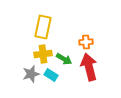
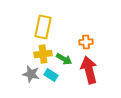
red arrow: moved 3 px down
gray star: rotated 30 degrees clockwise
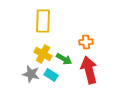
yellow rectangle: moved 6 px up; rotated 10 degrees counterclockwise
yellow cross: rotated 36 degrees clockwise
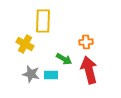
yellow cross: moved 18 px left, 10 px up
cyan rectangle: rotated 32 degrees counterclockwise
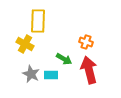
yellow rectangle: moved 5 px left
orange cross: rotated 24 degrees clockwise
gray star: rotated 12 degrees clockwise
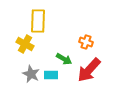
red arrow: rotated 124 degrees counterclockwise
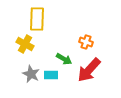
yellow rectangle: moved 1 px left, 2 px up
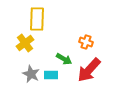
yellow cross: moved 1 px up; rotated 24 degrees clockwise
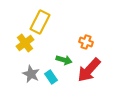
yellow rectangle: moved 3 px right, 3 px down; rotated 25 degrees clockwise
green arrow: moved 1 px down; rotated 14 degrees counterclockwise
cyan rectangle: moved 2 px down; rotated 56 degrees clockwise
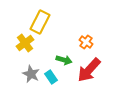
orange cross: rotated 16 degrees clockwise
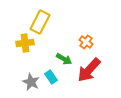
yellow cross: rotated 30 degrees clockwise
green arrow: moved 1 px up; rotated 14 degrees clockwise
gray star: moved 8 px down
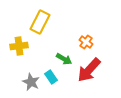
yellow cross: moved 6 px left, 3 px down
